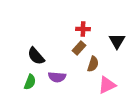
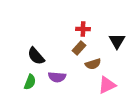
brown semicircle: rotated 56 degrees clockwise
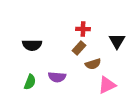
black semicircle: moved 4 px left, 11 px up; rotated 48 degrees counterclockwise
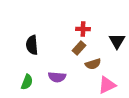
black semicircle: rotated 84 degrees clockwise
green semicircle: moved 3 px left
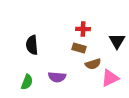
brown rectangle: rotated 64 degrees clockwise
pink triangle: moved 3 px right, 7 px up
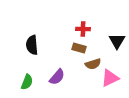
purple semicircle: rotated 54 degrees counterclockwise
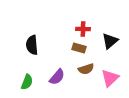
black triangle: moved 7 px left; rotated 18 degrees clockwise
brown semicircle: moved 7 px left, 5 px down
pink triangle: rotated 18 degrees counterclockwise
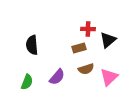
red cross: moved 5 px right
black triangle: moved 2 px left, 1 px up
brown rectangle: rotated 32 degrees counterclockwise
pink triangle: moved 1 px left, 1 px up
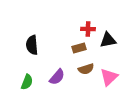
black triangle: rotated 30 degrees clockwise
